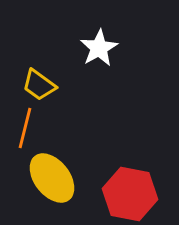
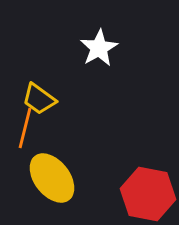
yellow trapezoid: moved 14 px down
red hexagon: moved 18 px right
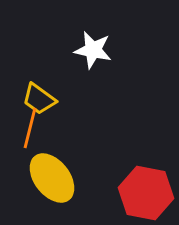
white star: moved 6 px left, 2 px down; rotated 30 degrees counterclockwise
orange line: moved 5 px right
red hexagon: moved 2 px left, 1 px up
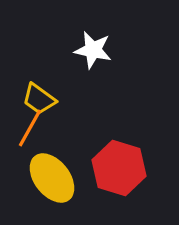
orange line: rotated 15 degrees clockwise
red hexagon: moved 27 px left, 25 px up; rotated 6 degrees clockwise
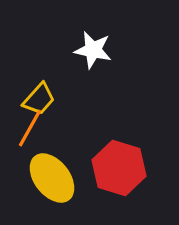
yellow trapezoid: rotated 84 degrees counterclockwise
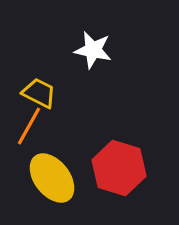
yellow trapezoid: moved 6 px up; rotated 105 degrees counterclockwise
orange line: moved 1 px left, 2 px up
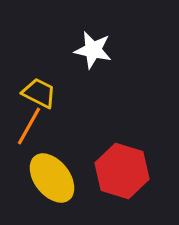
red hexagon: moved 3 px right, 3 px down
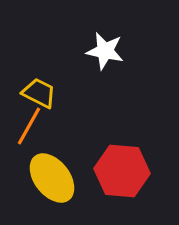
white star: moved 12 px right, 1 px down
red hexagon: rotated 12 degrees counterclockwise
